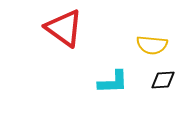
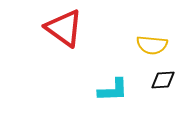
cyan L-shape: moved 8 px down
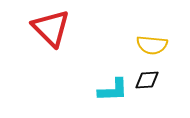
red triangle: moved 13 px left; rotated 9 degrees clockwise
black diamond: moved 16 px left
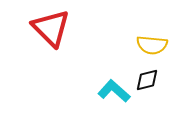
black diamond: rotated 10 degrees counterclockwise
cyan L-shape: moved 1 px right, 1 px down; rotated 136 degrees counterclockwise
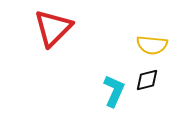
red triangle: moved 2 px right; rotated 30 degrees clockwise
cyan L-shape: rotated 72 degrees clockwise
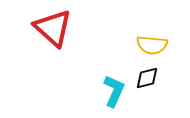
red triangle: rotated 33 degrees counterclockwise
black diamond: moved 2 px up
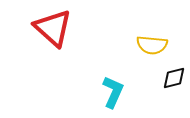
black diamond: moved 27 px right
cyan L-shape: moved 1 px left, 1 px down
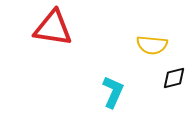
red triangle: rotated 33 degrees counterclockwise
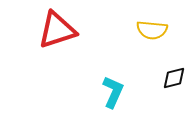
red triangle: moved 4 px right, 2 px down; rotated 27 degrees counterclockwise
yellow semicircle: moved 15 px up
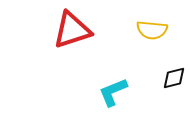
red triangle: moved 15 px right
cyan L-shape: rotated 136 degrees counterclockwise
